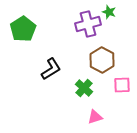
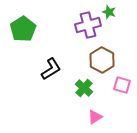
purple cross: moved 1 px down
pink square: rotated 18 degrees clockwise
pink triangle: rotated 14 degrees counterclockwise
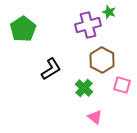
pink triangle: rotated 49 degrees counterclockwise
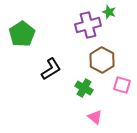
green pentagon: moved 1 px left, 5 px down
green cross: rotated 12 degrees counterclockwise
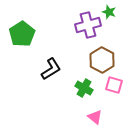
pink square: moved 8 px left
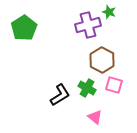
green pentagon: moved 2 px right, 6 px up
black L-shape: moved 9 px right, 26 px down
green cross: moved 3 px right
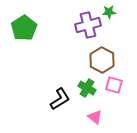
green star: rotated 24 degrees counterclockwise
black L-shape: moved 4 px down
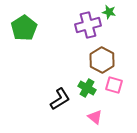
green star: rotated 16 degrees clockwise
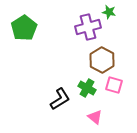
purple cross: moved 2 px down
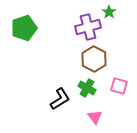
green star: rotated 24 degrees clockwise
green pentagon: rotated 15 degrees clockwise
brown hexagon: moved 8 px left, 1 px up
pink square: moved 5 px right, 1 px down
pink triangle: rotated 14 degrees clockwise
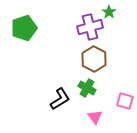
purple cross: moved 2 px right
pink square: moved 6 px right, 15 px down
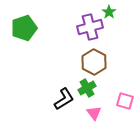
brown hexagon: moved 3 px down
green cross: rotated 30 degrees clockwise
black L-shape: moved 4 px right
pink triangle: moved 1 px left, 4 px up
